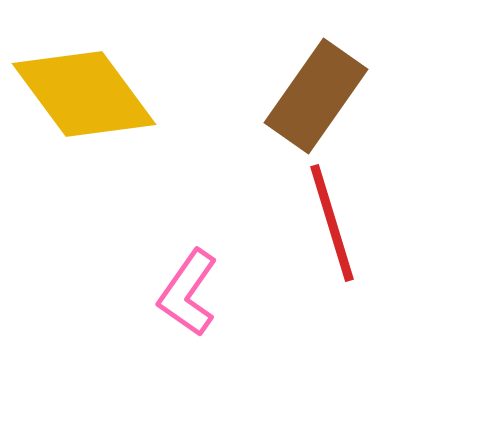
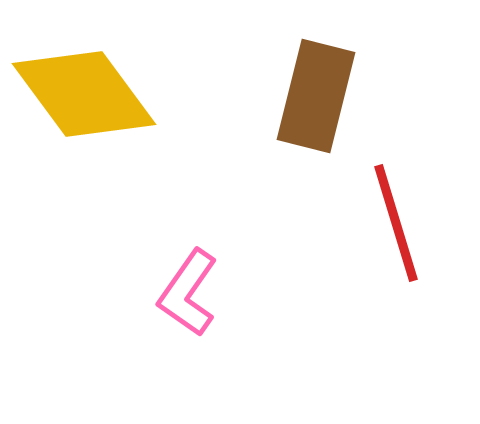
brown rectangle: rotated 21 degrees counterclockwise
red line: moved 64 px right
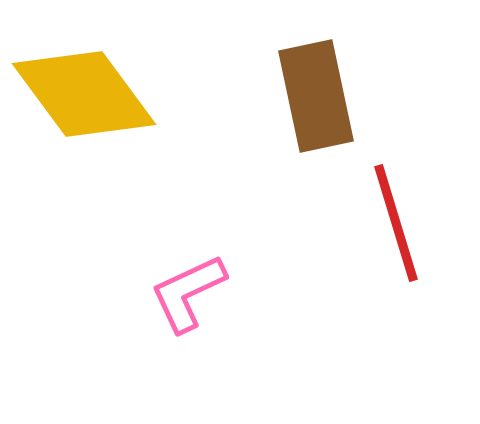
brown rectangle: rotated 26 degrees counterclockwise
pink L-shape: rotated 30 degrees clockwise
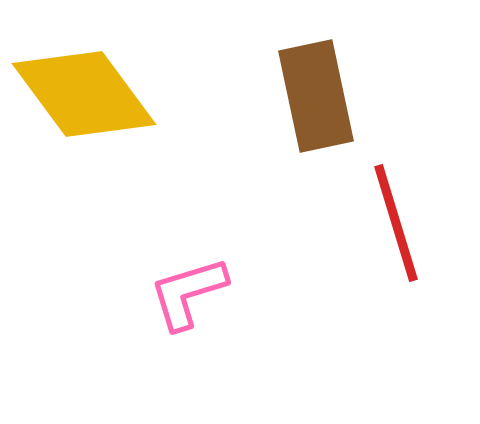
pink L-shape: rotated 8 degrees clockwise
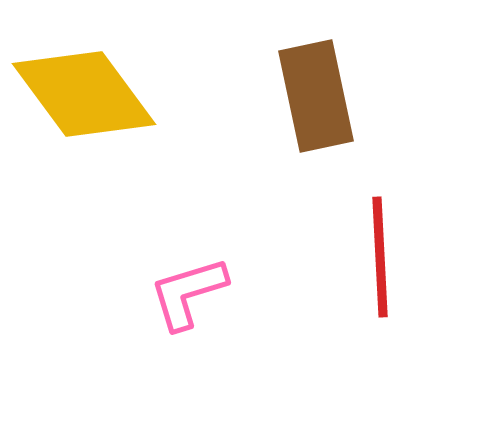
red line: moved 16 px left, 34 px down; rotated 14 degrees clockwise
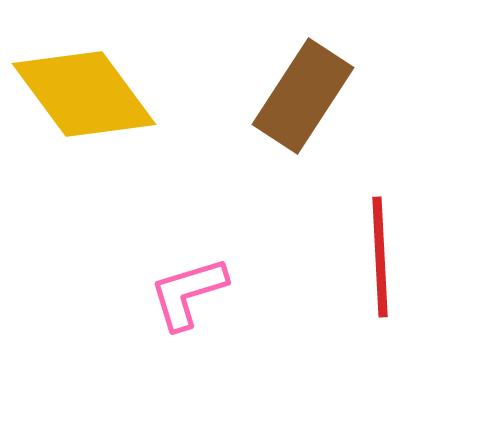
brown rectangle: moved 13 px left; rotated 45 degrees clockwise
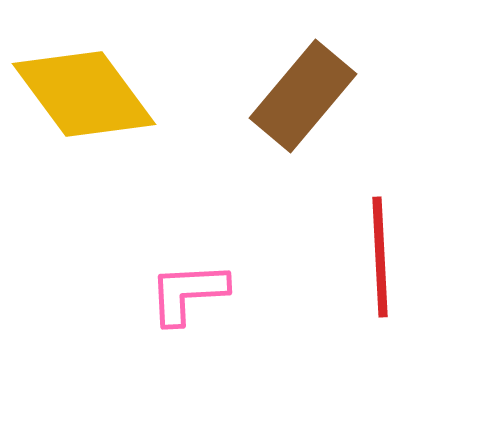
brown rectangle: rotated 7 degrees clockwise
pink L-shape: rotated 14 degrees clockwise
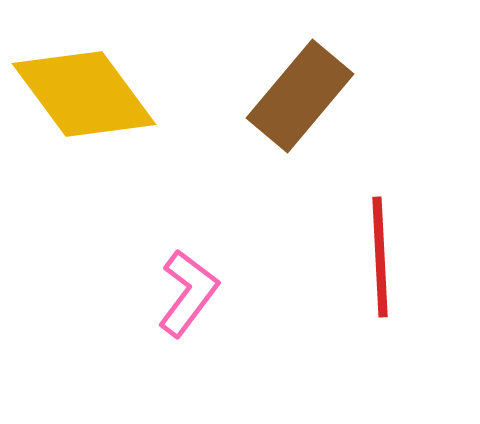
brown rectangle: moved 3 px left
pink L-shape: rotated 130 degrees clockwise
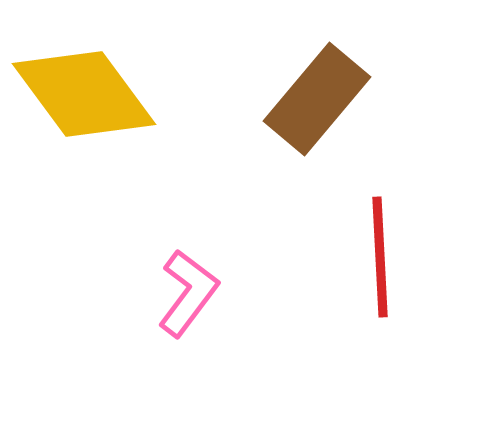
brown rectangle: moved 17 px right, 3 px down
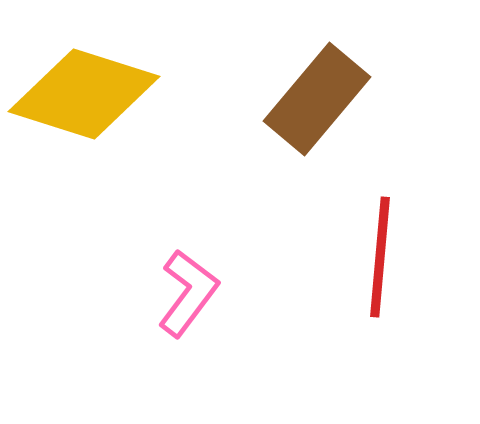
yellow diamond: rotated 36 degrees counterclockwise
red line: rotated 8 degrees clockwise
